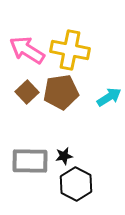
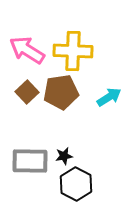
yellow cross: moved 3 px right, 1 px down; rotated 9 degrees counterclockwise
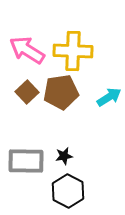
gray rectangle: moved 4 px left
black hexagon: moved 8 px left, 7 px down
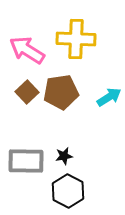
yellow cross: moved 3 px right, 12 px up
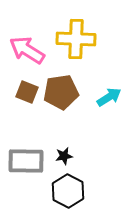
brown square: rotated 25 degrees counterclockwise
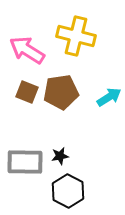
yellow cross: moved 3 px up; rotated 12 degrees clockwise
black star: moved 4 px left
gray rectangle: moved 1 px left, 1 px down
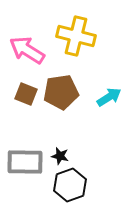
brown square: moved 1 px left, 2 px down
black star: rotated 24 degrees clockwise
black hexagon: moved 2 px right, 6 px up; rotated 12 degrees clockwise
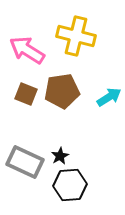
brown pentagon: moved 1 px right, 1 px up
black star: rotated 30 degrees clockwise
gray rectangle: rotated 24 degrees clockwise
black hexagon: rotated 16 degrees clockwise
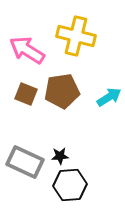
black star: rotated 24 degrees clockwise
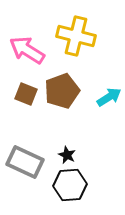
brown pentagon: rotated 12 degrees counterclockwise
black star: moved 7 px right, 1 px up; rotated 30 degrees clockwise
